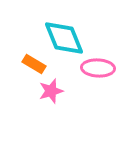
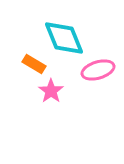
pink ellipse: moved 2 px down; rotated 20 degrees counterclockwise
pink star: rotated 20 degrees counterclockwise
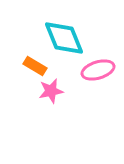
orange rectangle: moved 1 px right, 2 px down
pink star: rotated 25 degrees clockwise
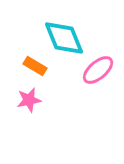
pink ellipse: rotated 24 degrees counterclockwise
pink star: moved 22 px left, 9 px down
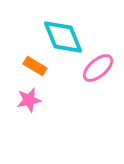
cyan diamond: moved 1 px left, 1 px up
pink ellipse: moved 2 px up
